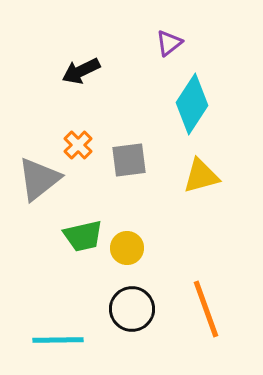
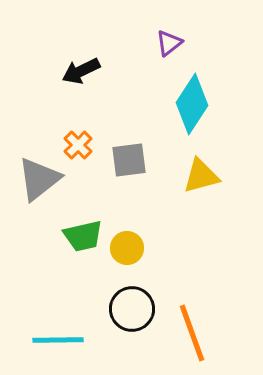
orange line: moved 14 px left, 24 px down
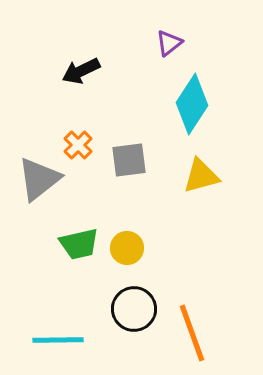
green trapezoid: moved 4 px left, 8 px down
black circle: moved 2 px right
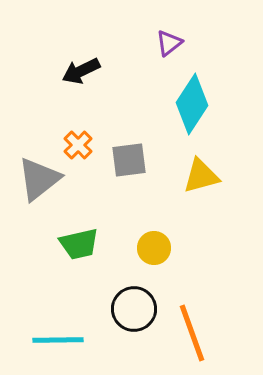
yellow circle: moved 27 px right
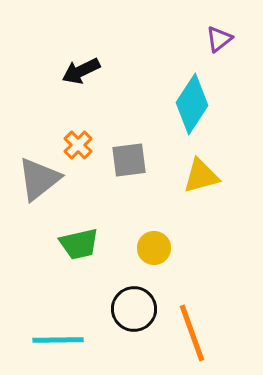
purple triangle: moved 50 px right, 4 px up
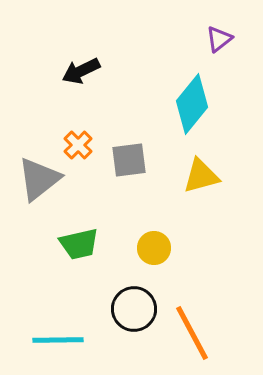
cyan diamond: rotated 6 degrees clockwise
orange line: rotated 8 degrees counterclockwise
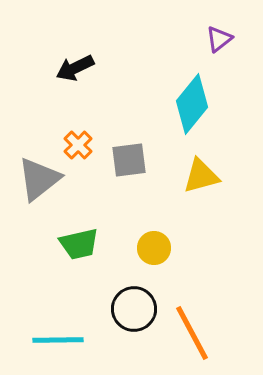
black arrow: moved 6 px left, 3 px up
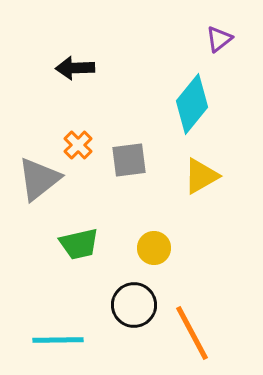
black arrow: rotated 24 degrees clockwise
yellow triangle: rotated 15 degrees counterclockwise
black circle: moved 4 px up
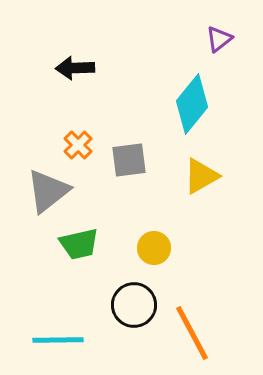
gray triangle: moved 9 px right, 12 px down
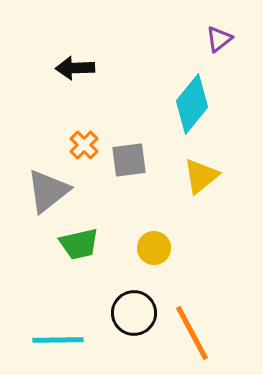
orange cross: moved 6 px right
yellow triangle: rotated 9 degrees counterclockwise
black circle: moved 8 px down
